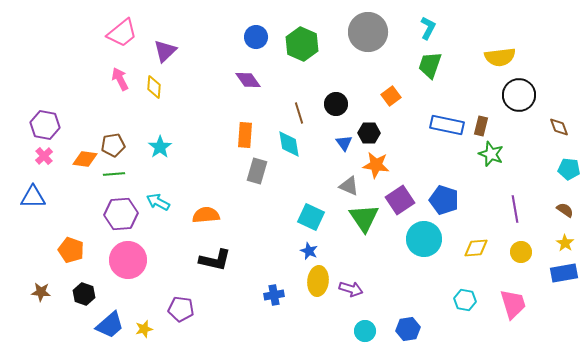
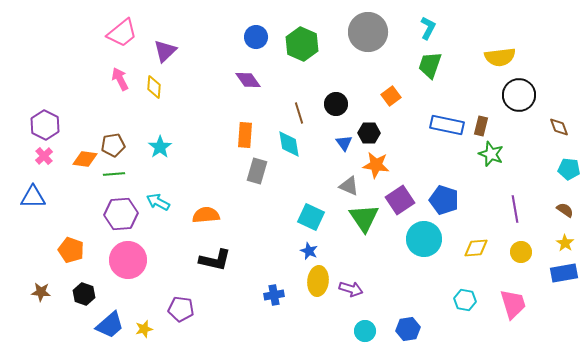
purple hexagon at (45, 125): rotated 16 degrees clockwise
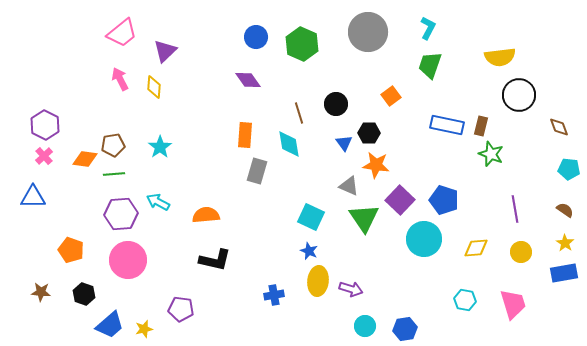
purple square at (400, 200): rotated 12 degrees counterclockwise
blue hexagon at (408, 329): moved 3 px left
cyan circle at (365, 331): moved 5 px up
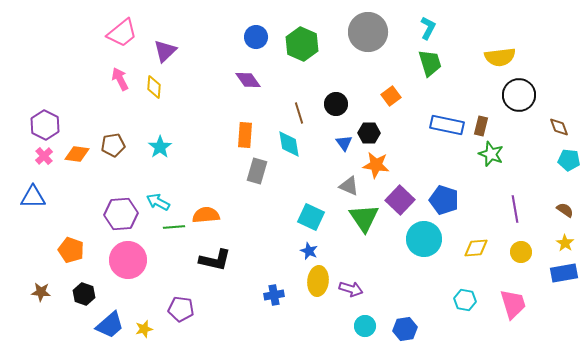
green trapezoid at (430, 65): moved 2 px up; rotated 144 degrees clockwise
orange diamond at (85, 159): moved 8 px left, 5 px up
cyan pentagon at (569, 169): moved 9 px up
green line at (114, 174): moved 60 px right, 53 px down
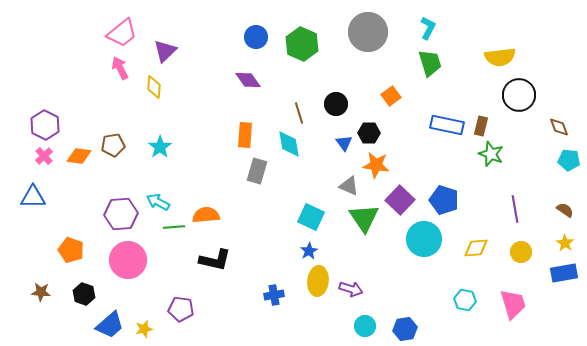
pink arrow at (120, 79): moved 11 px up
orange diamond at (77, 154): moved 2 px right, 2 px down
blue star at (309, 251): rotated 18 degrees clockwise
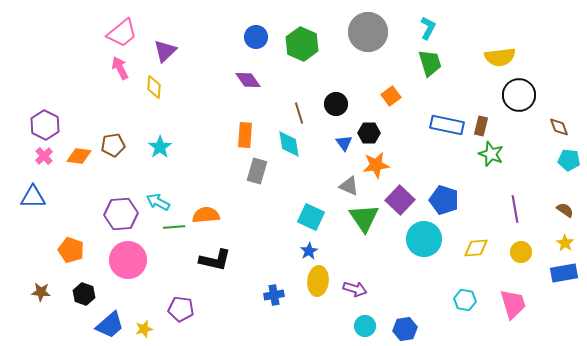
orange star at (376, 165): rotated 16 degrees counterclockwise
purple arrow at (351, 289): moved 4 px right
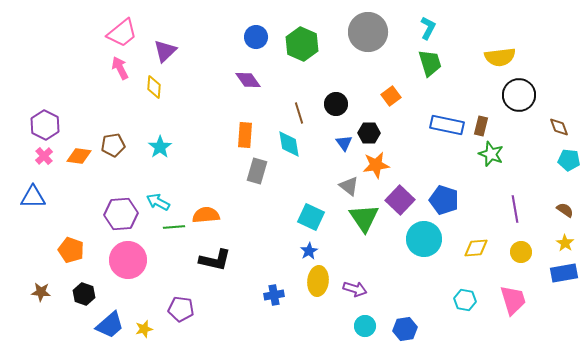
gray triangle at (349, 186): rotated 15 degrees clockwise
pink trapezoid at (513, 304): moved 4 px up
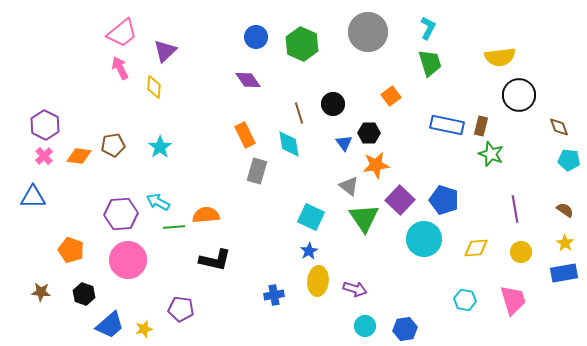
black circle at (336, 104): moved 3 px left
orange rectangle at (245, 135): rotated 30 degrees counterclockwise
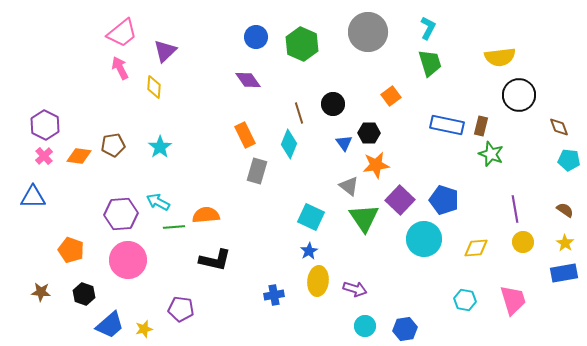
cyan diamond at (289, 144): rotated 32 degrees clockwise
yellow circle at (521, 252): moved 2 px right, 10 px up
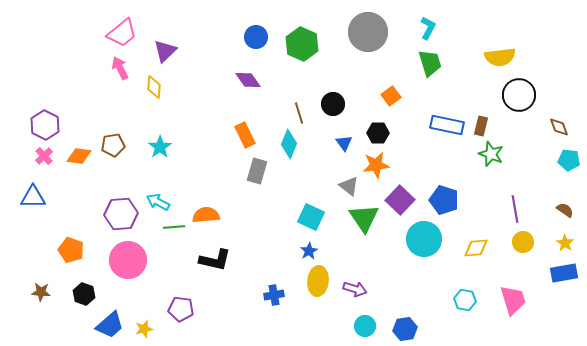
black hexagon at (369, 133): moved 9 px right
